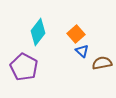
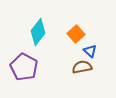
blue triangle: moved 8 px right
brown semicircle: moved 20 px left, 4 px down
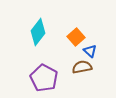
orange square: moved 3 px down
purple pentagon: moved 20 px right, 11 px down
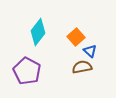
purple pentagon: moved 17 px left, 7 px up
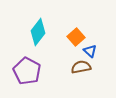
brown semicircle: moved 1 px left
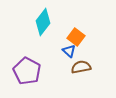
cyan diamond: moved 5 px right, 10 px up
orange square: rotated 12 degrees counterclockwise
blue triangle: moved 21 px left
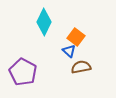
cyan diamond: moved 1 px right; rotated 12 degrees counterclockwise
purple pentagon: moved 4 px left, 1 px down
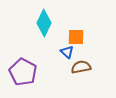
cyan diamond: moved 1 px down
orange square: rotated 36 degrees counterclockwise
blue triangle: moved 2 px left, 1 px down
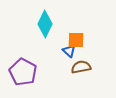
cyan diamond: moved 1 px right, 1 px down
orange square: moved 3 px down
blue triangle: moved 2 px right, 1 px up
